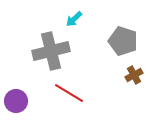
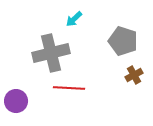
gray cross: moved 2 px down
red line: moved 5 px up; rotated 28 degrees counterclockwise
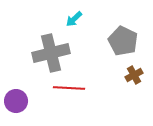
gray pentagon: rotated 8 degrees clockwise
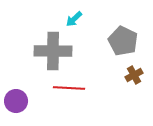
gray cross: moved 2 px right, 2 px up; rotated 15 degrees clockwise
